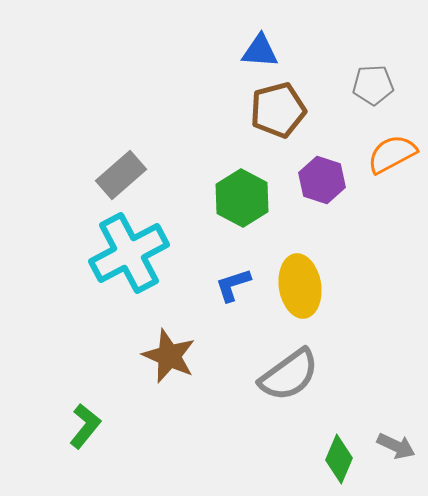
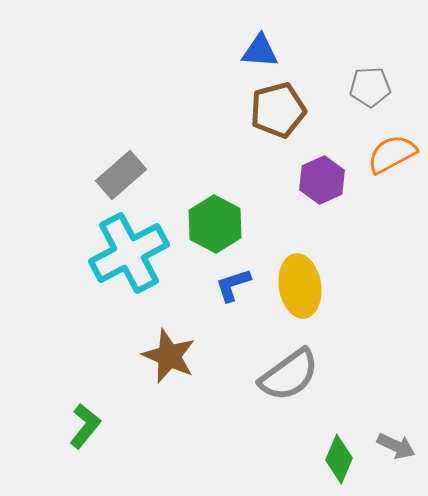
gray pentagon: moved 3 px left, 2 px down
purple hexagon: rotated 18 degrees clockwise
green hexagon: moved 27 px left, 26 px down
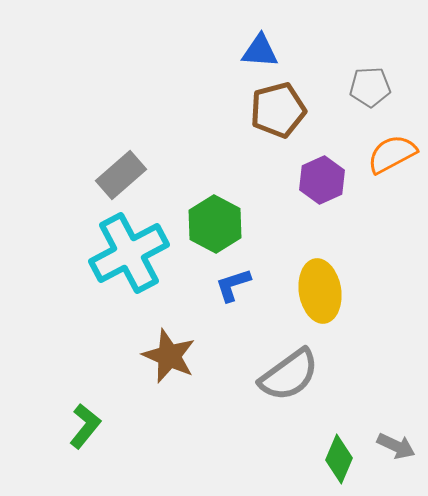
yellow ellipse: moved 20 px right, 5 px down
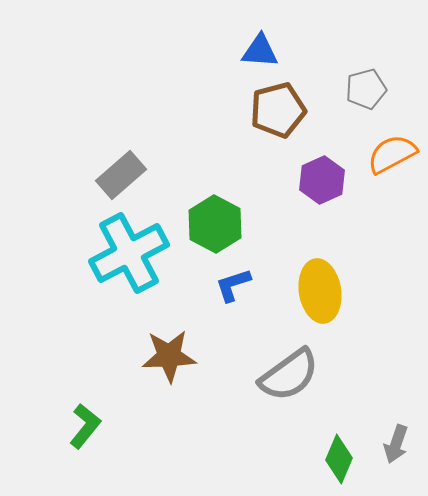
gray pentagon: moved 4 px left, 2 px down; rotated 12 degrees counterclockwise
brown star: rotated 26 degrees counterclockwise
gray arrow: moved 2 px up; rotated 84 degrees clockwise
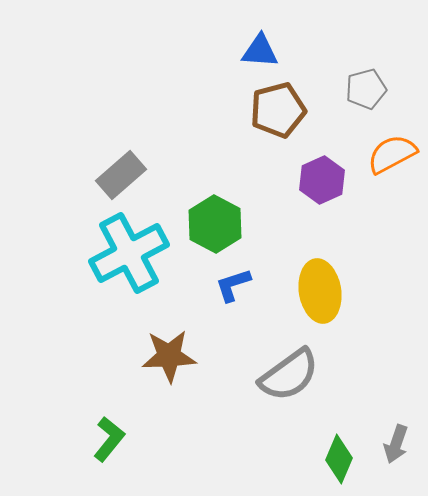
green L-shape: moved 24 px right, 13 px down
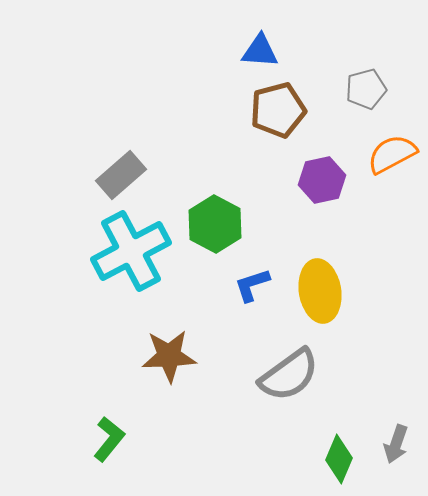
purple hexagon: rotated 12 degrees clockwise
cyan cross: moved 2 px right, 2 px up
blue L-shape: moved 19 px right
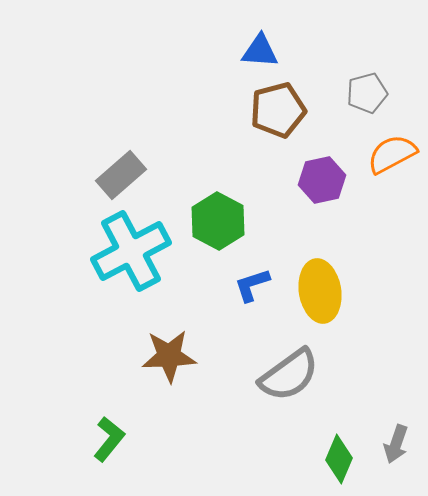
gray pentagon: moved 1 px right, 4 px down
green hexagon: moved 3 px right, 3 px up
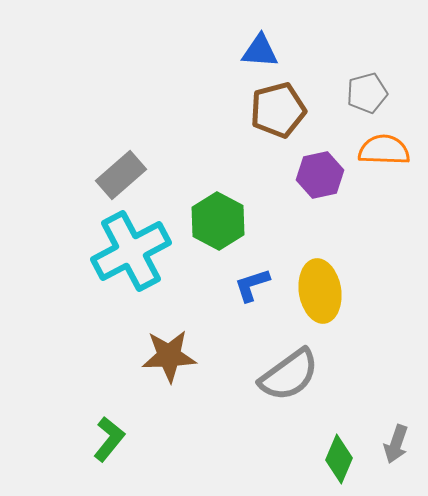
orange semicircle: moved 8 px left, 4 px up; rotated 30 degrees clockwise
purple hexagon: moved 2 px left, 5 px up
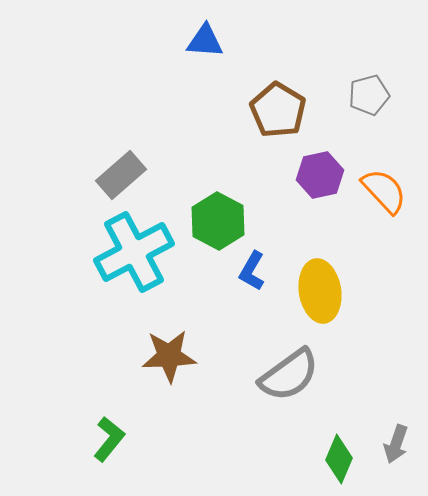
blue triangle: moved 55 px left, 10 px up
gray pentagon: moved 2 px right, 2 px down
brown pentagon: rotated 26 degrees counterclockwise
orange semicircle: moved 41 px down; rotated 45 degrees clockwise
cyan cross: moved 3 px right, 1 px down
blue L-shape: moved 14 px up; rotated 42 degrees counterclockwise
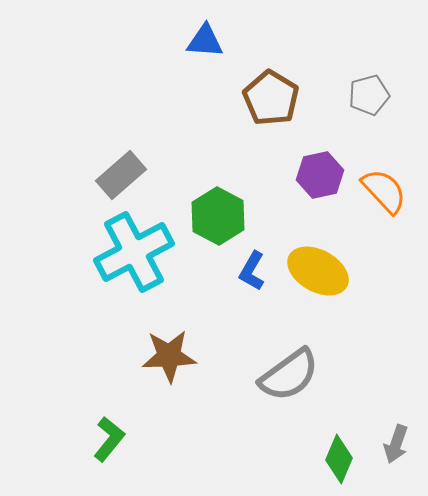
brown pentagon: moved 7 px left, 12 px up
green hexagon: moved 5 px up
yellow ellipse: moved 2 px left, 20 px up; rotated 52 degrees counterclockwise
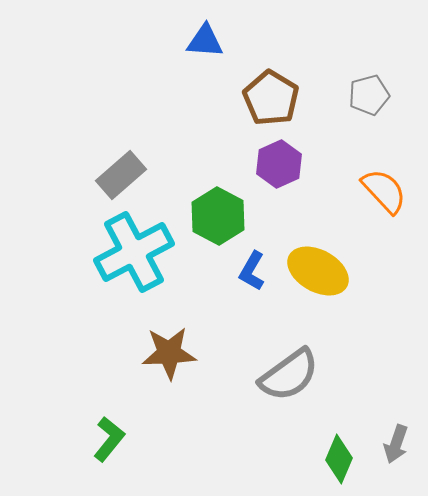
purple hexagon: moved 41 px left, 11 px up; rotated 12 degrees counterclockwise
brown star: moved 3 px up
